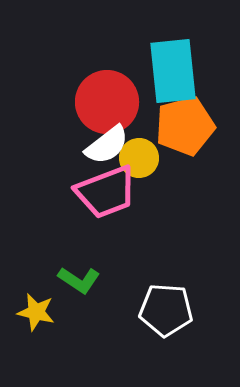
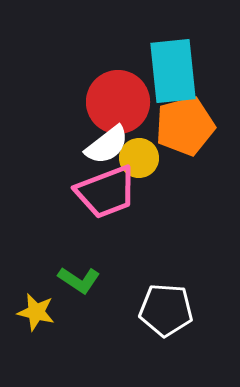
red circle: moved 11 px right
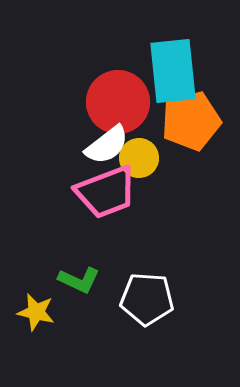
orange pentagon: moved 6 px right, 5 px up
green L-shape: rotated 9 degrees counterclockwise
white pentagon: moved 19 px left, 11 px up
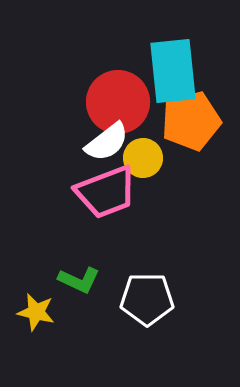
white semicircle: moved 3 px up
yellow circle: moved 4 px right
white pentagon: rotated 4 degrees counterclockwise
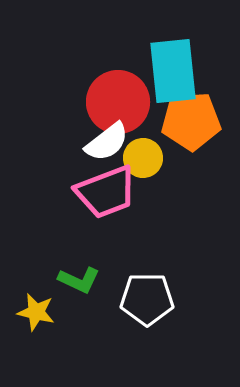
orange pentagon: rotated 12 degrees clockwise
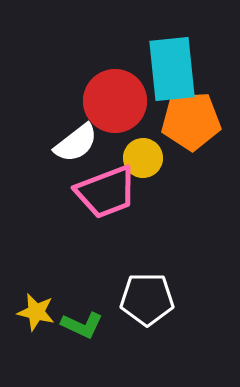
cyan rectangle: moved 1 px left, 2 px up
red circle: moved 3 px left, 1 px up
white semicircle: moved 31 px left, 1 px down
green L-shape: moved 3 px right, 45 px down
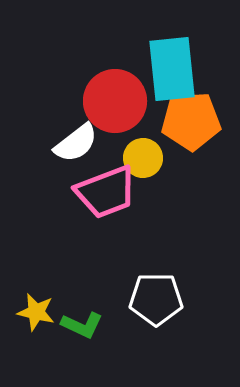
white pentagon: moved 9 px right
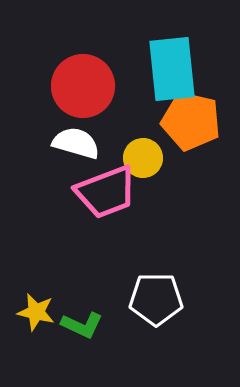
red circle: moved 32 px left, 15 px up
orange pentagon: rotated 16 degrees clockwise
white semicircle: rotated 126 degrees counterclockwise
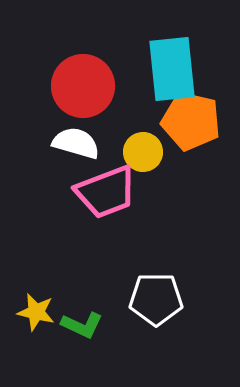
yellow circle: moved 6 px up
